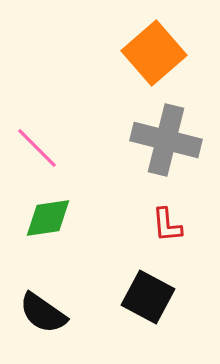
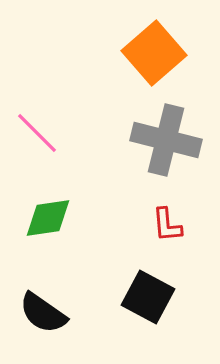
pink line: moved 15 px up
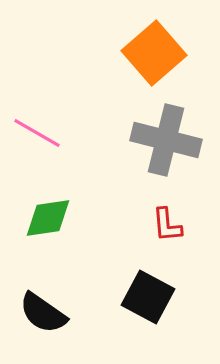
pink line: rotated 15 degrees counterclockwise
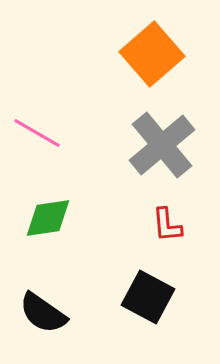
orange square: moved 2 px left, 1 px down
gray cross: moved 4 px left, 5 px down; rotated 36 degrees clockwise
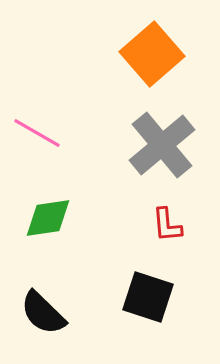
black square: rotated 10 degrees counterclockwise
black semicircle: rotated 9 degrees clockwise
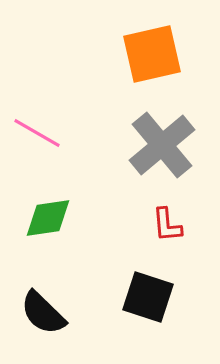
orange square: rotated 28 degrees clockwise
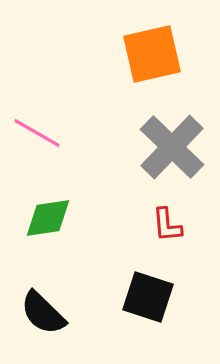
gray cross: moved 10 px right, 2 px down; rotated 6 degrees counterclockwise
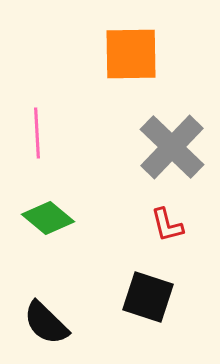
orange square: moved 21 px left; rotated 12 degrees clockwise
pink line: rotated 57 degrees clockwise
green diamond: rotated 48 degrees clockwise
red L-shape: rotated 9 degrees counterclockwise
black semicircle: moved 3 px right, 10 px down
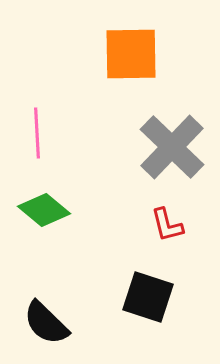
green diamond: moved 4 px left, 8 px up
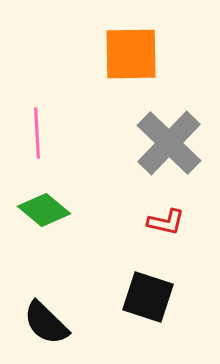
gray cross: moved 3 px left, 4 px up
red L-shape: moved 1 px left, 3 px up; rotated 63 degrees counterclockwise
